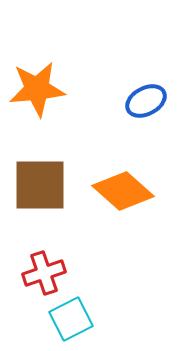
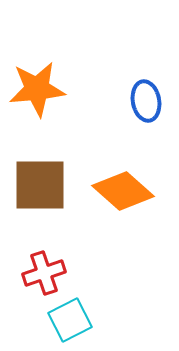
blue ellipse: rotated 72 degrees counterclockwise
cyan square: moved 1 px left, 1 px down
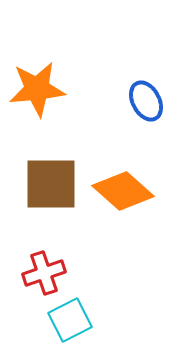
blue ellipse: rotated 18 degrees counterclockwise
brown square: moved 11 px right, 1 px up
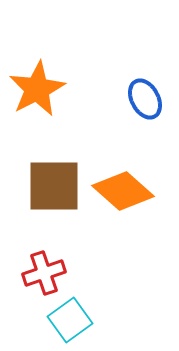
orange star: rotated 22 degrees counterclockwise
blue ellipse: moved 1 px left, 2 px up
brown square: moved 3 px right, 2 px down
cyan square: rotated 9 degrees counterclockwise
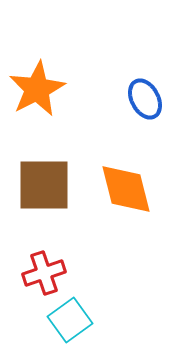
brown square: moved 10 px left, 1 px up
orange diamond: moved 3 px right, 2 px up; rotated 34 degrees clockwise
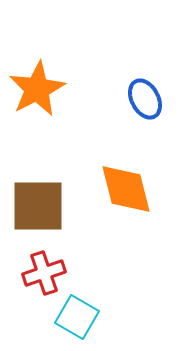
brown square: moved 6 px left, 21 px down
cyan square: moved 7 px right, 3 px up; rotated 24 degrees counterclockwise
